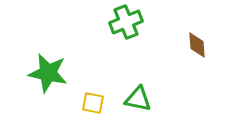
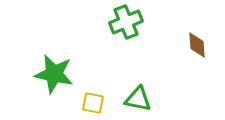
green star: moved 6 px right, 1 px down
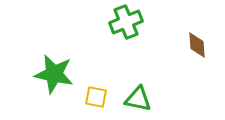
yellow square: moved 3 px right, 6 px up
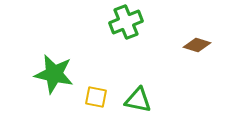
brown diamond: rotated 68 degrees counterclockwise
green triangle: moved 1 px down
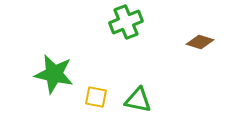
brown diamond: moved 3 px right, 3 px up
